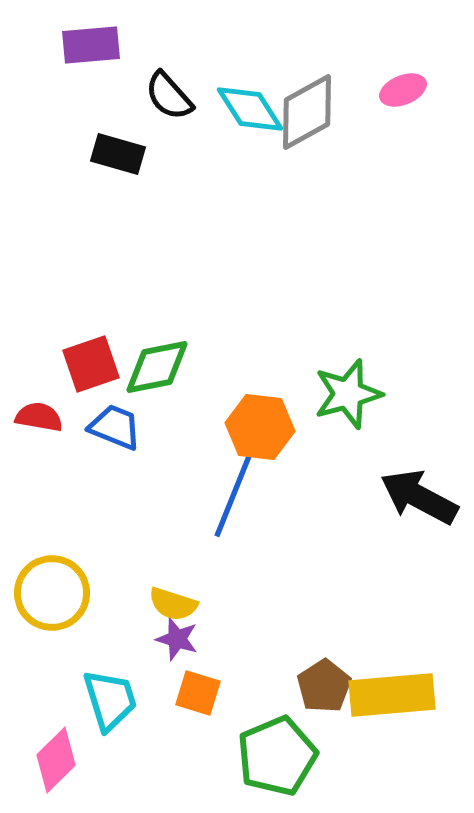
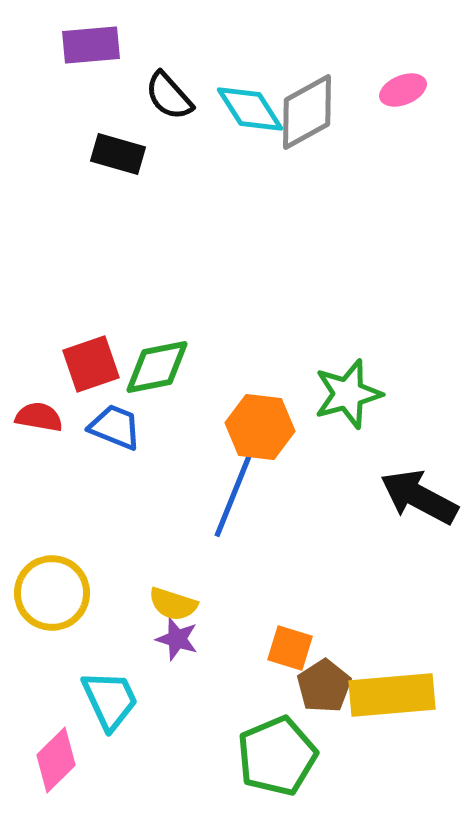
orange square: moved 92 px right, 45 px up
cyan trapezoid: rotated 8 degrees counterclockwise
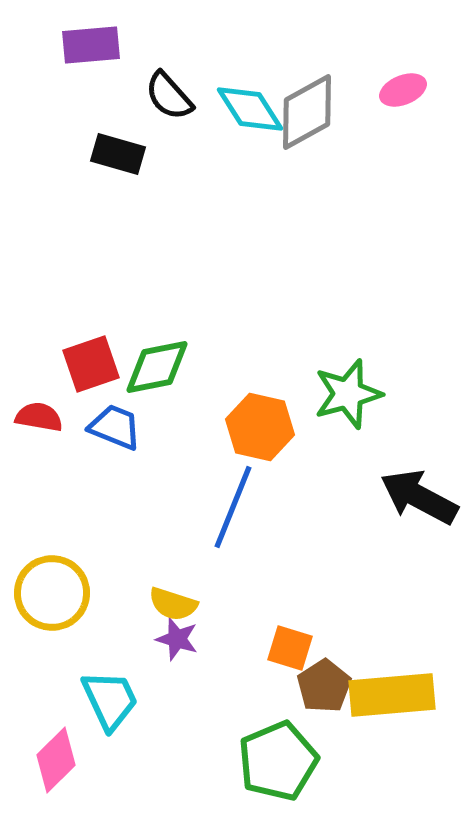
orange hexagon: rotated 6 degrees clockwise
blue line: moved 11 px down
green pentagon: moved 1 px right, 5 px down
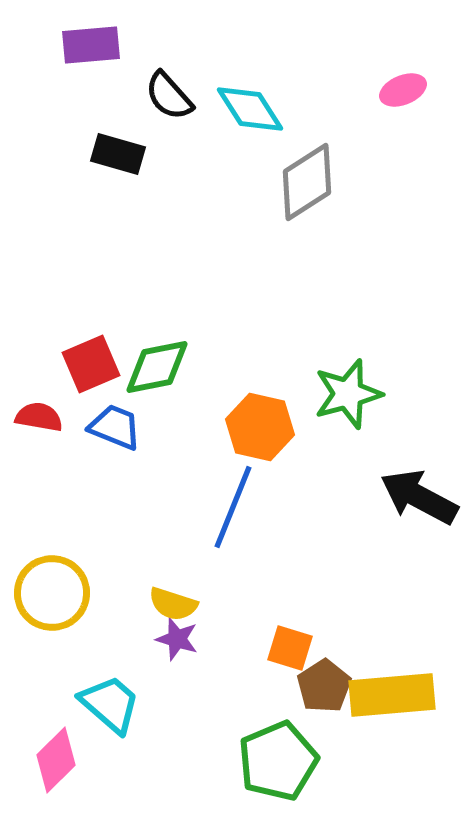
gray diamond: moved 70 px down; rotated 4 degrees counterclockwise
red square: rotated 4 degrees counterclockwise
cyan trapezoid: moved 4 px down; rotated 24 degrees counterclockwise
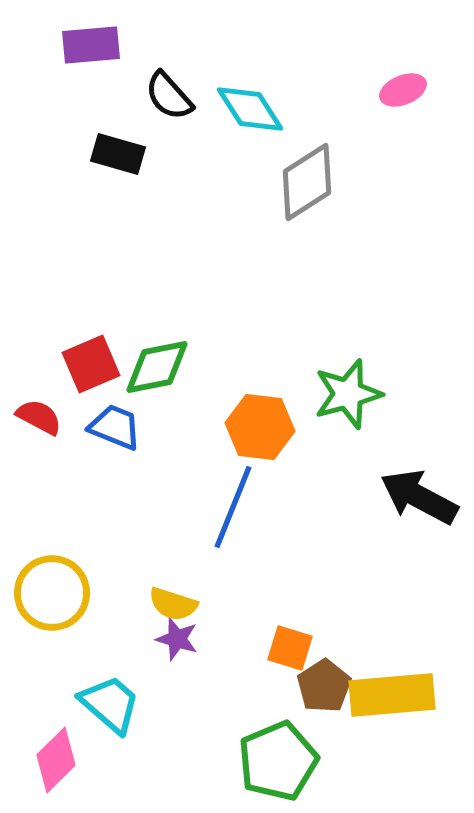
red semicircle: rotated 18 degrees clockwise
orange hexagon: rotated 6 degrees counterclockwise
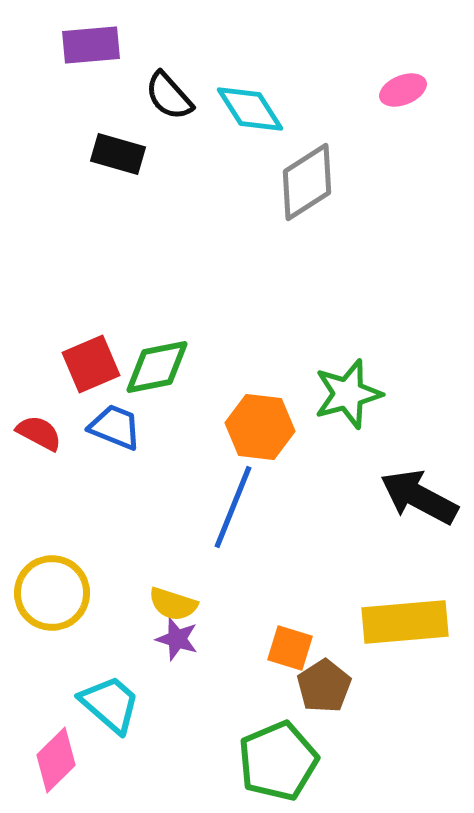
red semicircle: moved 16 px down
yellow rectangle: moved 13 px right, 73 px up
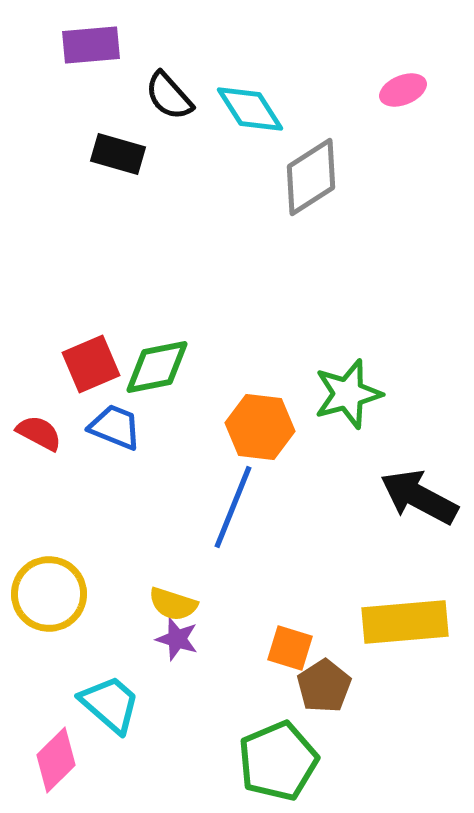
gray diamond: moved 4 px right, 5 px up
yellow circle: moved 3 px left, 1 px down
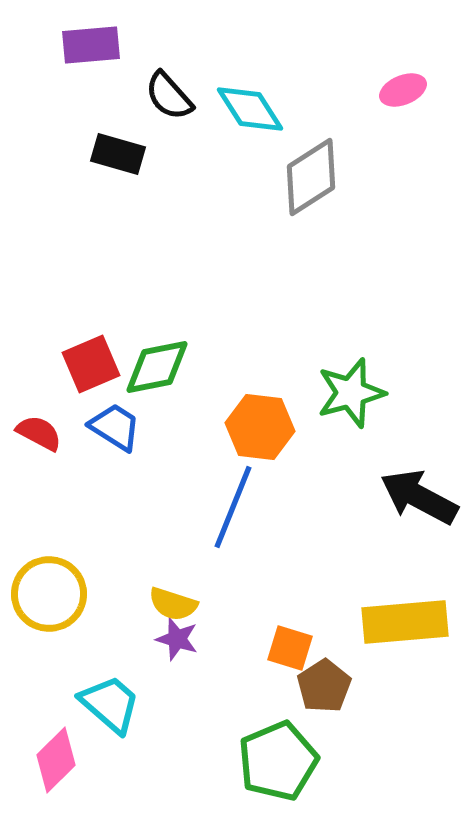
green star: moved 3 px right, 1 px up
blue trapezoid: rotated 10 degrees clockwise
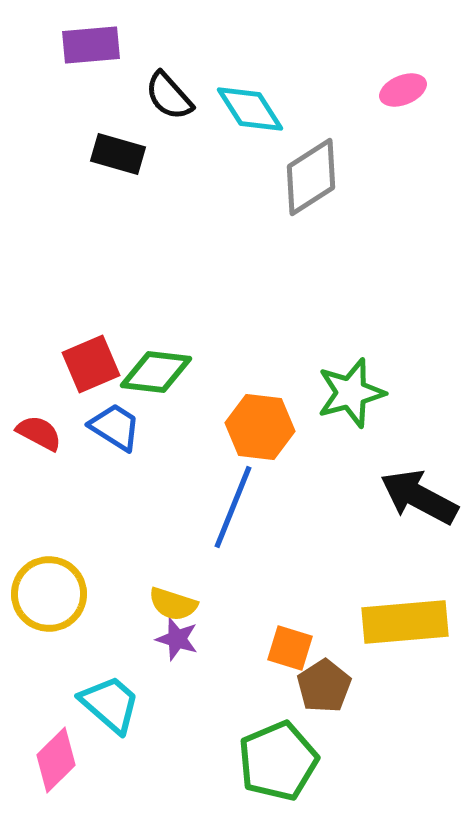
green diamond: moved 1 px left, 5 px down; rotated 18 degrees clockwise
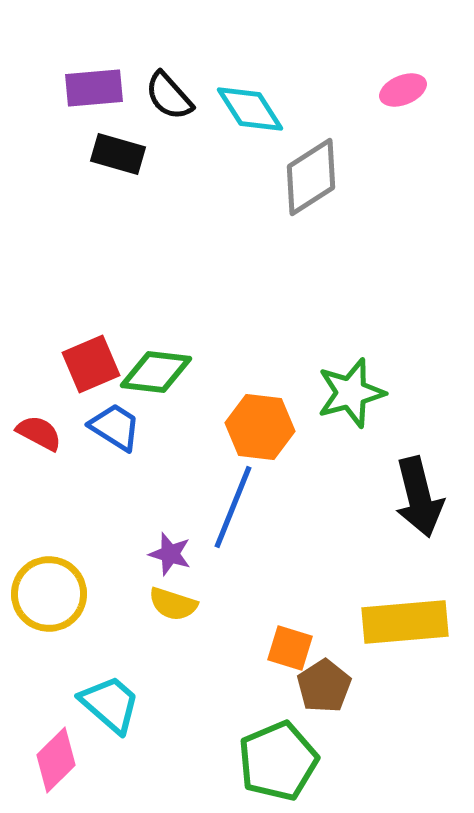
purple rectangle: moved 3 px right, 43 px down
black arrow: rotated 132 degrees counterclockwise
purple star: moved 7 px left, 85 px up
